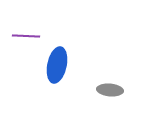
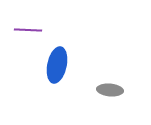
purple line: moved 2 px right, 6 px up
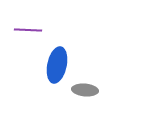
gray ellipse: moved 25 px left
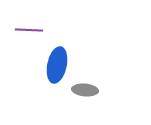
purple line: moved 1 px right
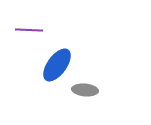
blue ellipse: rotated 24 degrees clockwise
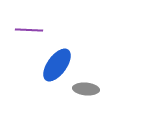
gray ellipse: moved 1 px right, 1 px up
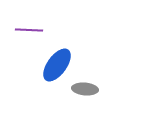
gray ellipse: moved 1 px left
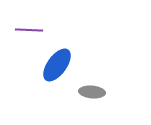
gray ellipse: moved 7 px right, 3 px down
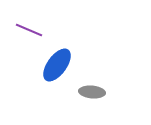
purple line: rotated 20 degrees clockwise
